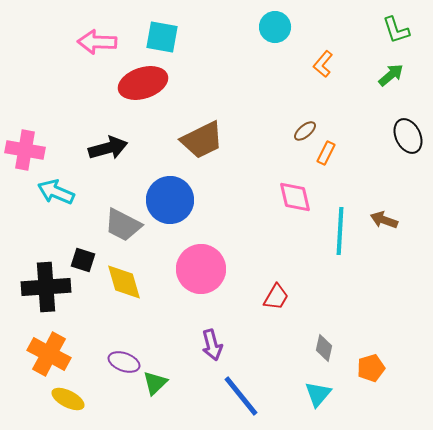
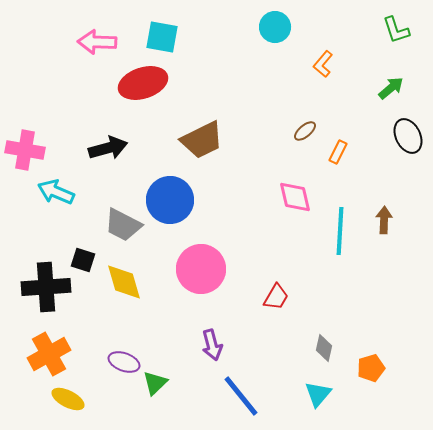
green arrow: moved 13 px down
orange rectangle: moved 12 px right, 1 px up
brown arrow: rotated 72 degrees clockwise
orange cross: rotated 33 degrees clockwise
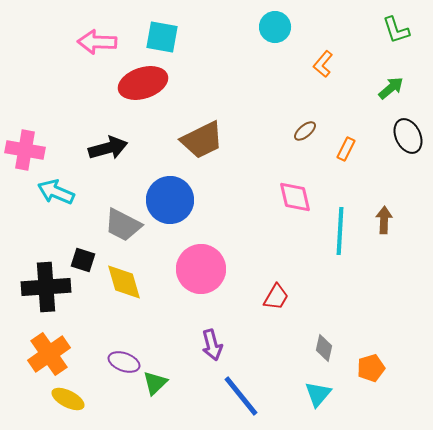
orange rectangle: moved 8 px right, 3 px up
orange cross: rotated 6 degrees counterclockwise
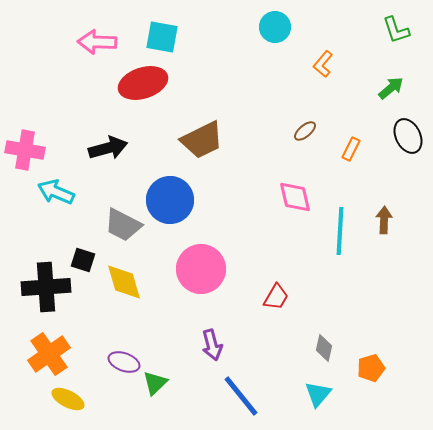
orange rectangle: moved 5 px right
